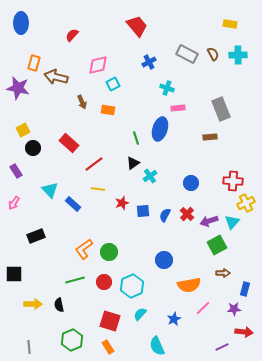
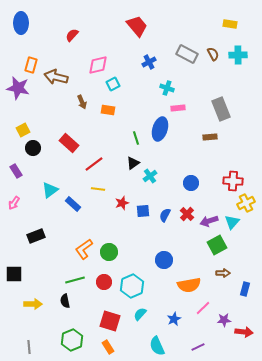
orange rectangle at (34, 63): moved 3 px left, 2 px down
cyan triangle at (50, 190): rotated 36 degrees clockwise
black semicircle at (59, 305): moved 6 px right, 4 px up
purple star at (234, 309): moved 10 px left, 11 px down
purple line at (222, 347): moved 24 px left
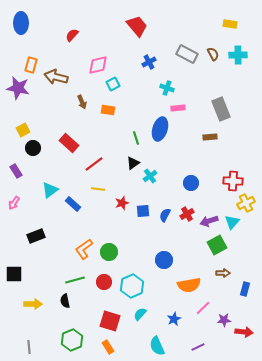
red cross at (187, 214): rotated 16 degrees clockwise
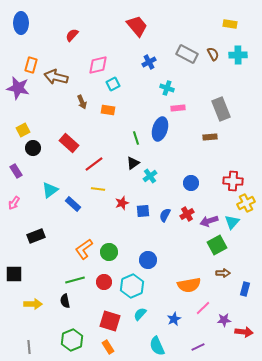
blue circle at (164, 260): moved 16 px left
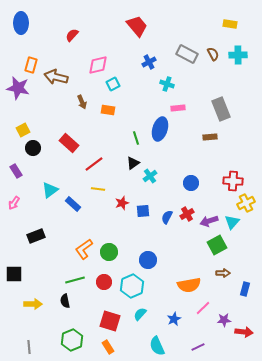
cyan cross at (167, 88): moved 4 px up
blue semicircle at (165, 215): moved 2 px right, 2 px down
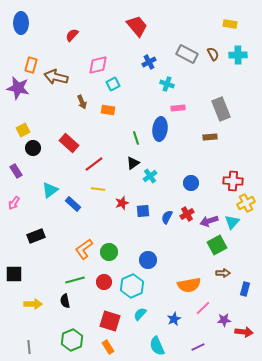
blue ellipse at (160, 129): rotated 10 degrees counterclockwise
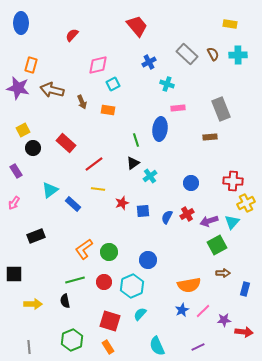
gray rectangle at (187, 54): rotated 15 degrees clockwise
brown arrow at (56, 77): moved 4 px left, 13 px down
green line at (136, 138): moved 2 px down
red rectangle at (69, 143): moved 3 px left
pink line at (203, 308): moved 3 px down
blue star at (174, 319): moved 8 px right, 9 px up
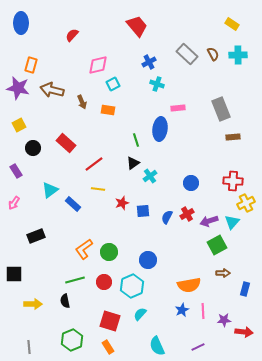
yellow rectangle at (230, 24): moved 2 px right; rotated 24 degrees clockwise
cyan cross at (167, 84): moved 10 px left
yellow square at (23, 130): moved 4 px left, 5 px up
brown rectangle at (210, 137): moved 23 px right
pink line at (203, 311): rotated 49 degrees counterclockwise
